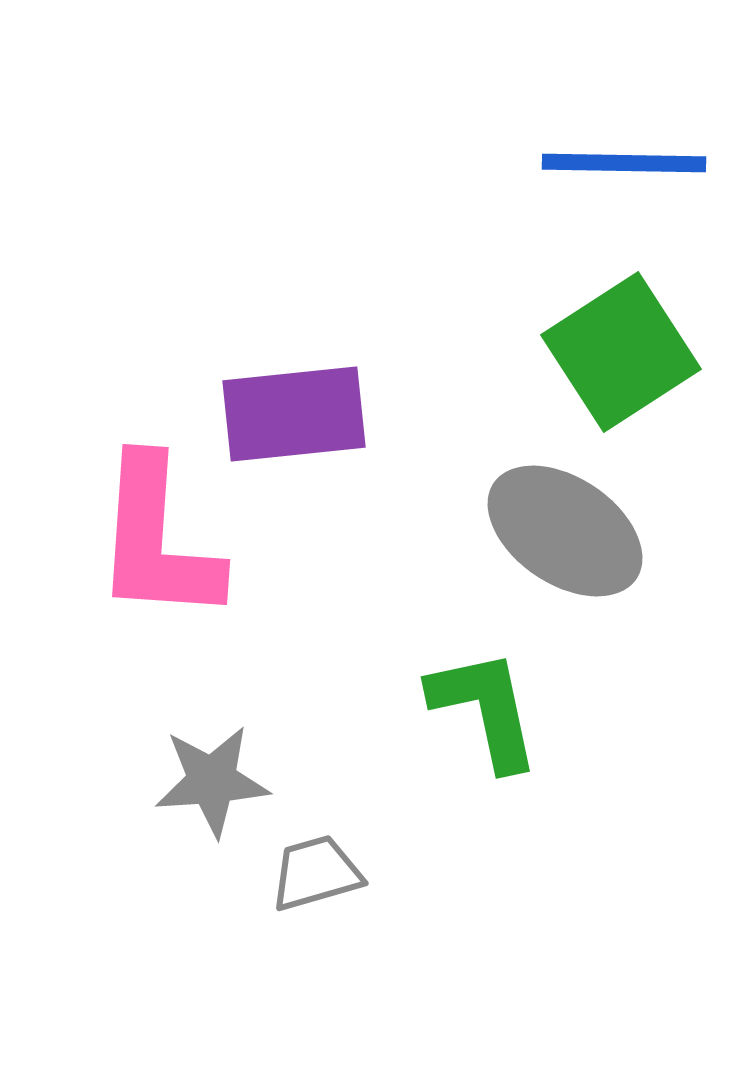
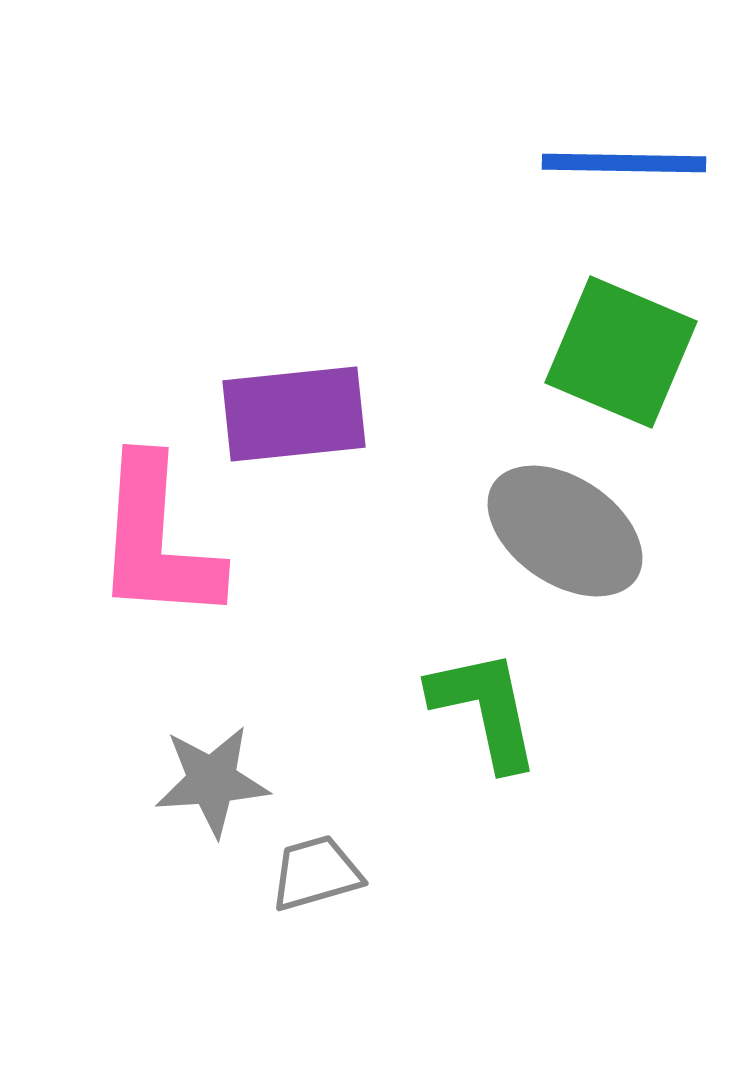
green square: rotated 34 degrees counterclockwise
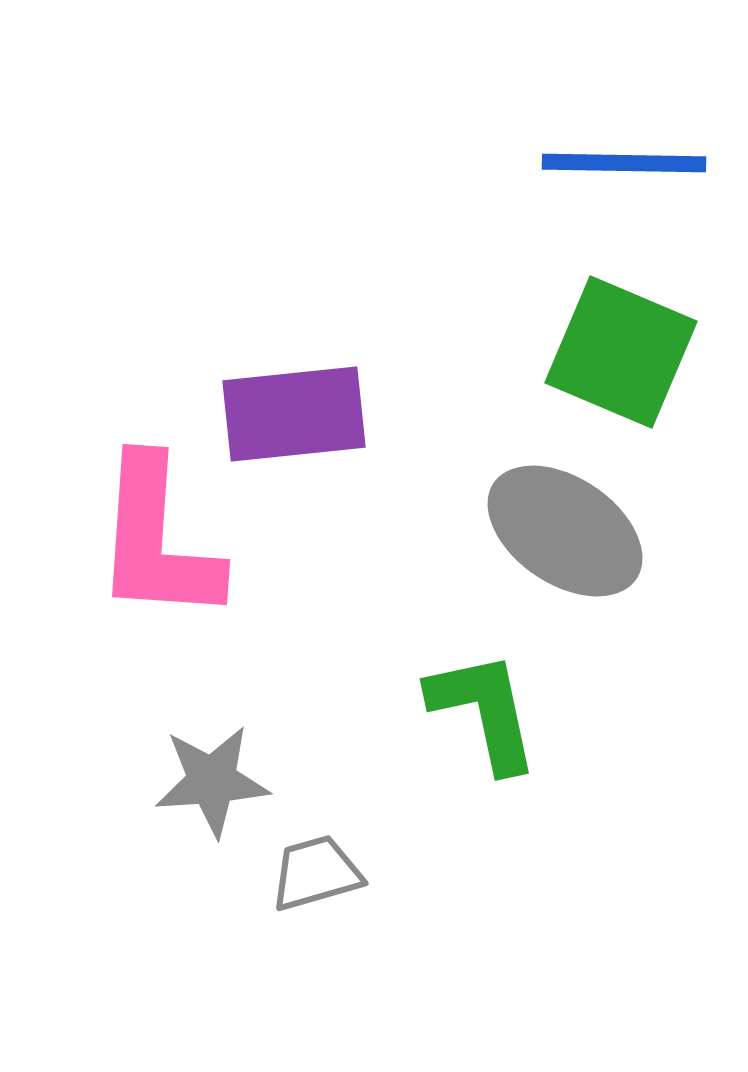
green L-shape: moved 1 px left, 2 px down
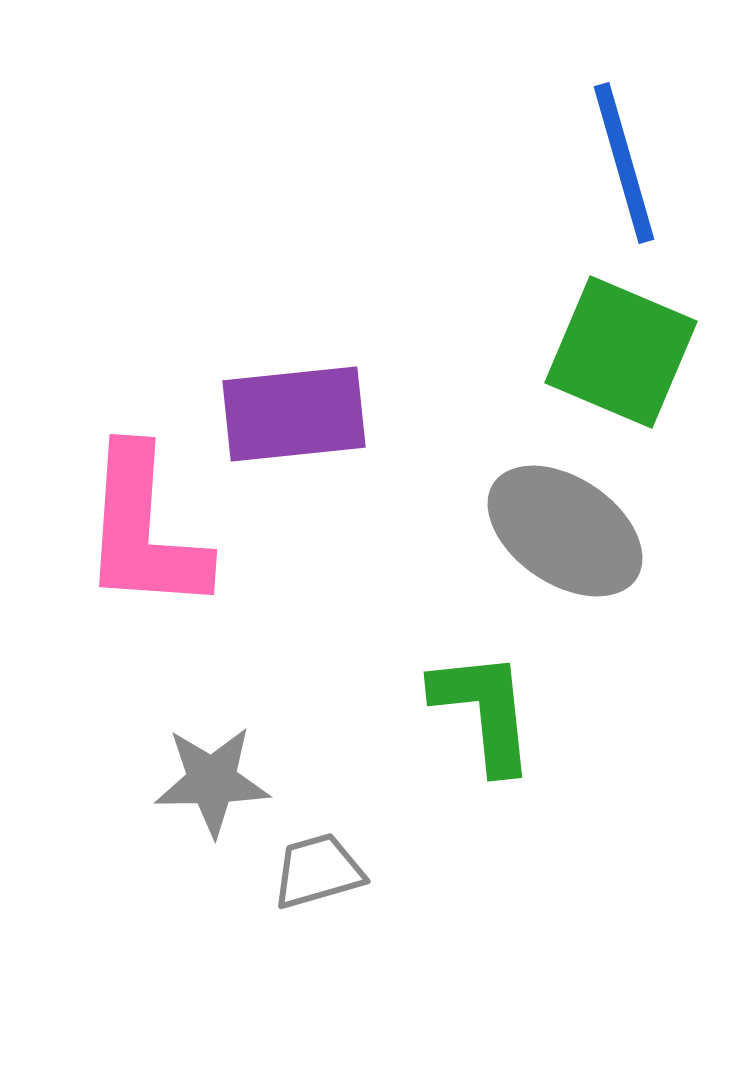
blue line: rotated 73 degrees clockwise
pink L-shape: moved 13 px left, 10 px up
green L-shape: rotated 6 degrees clockwise
gray star: rotated 3 degrees clockwise
gray trapezoid: moved 2 px right, 2 px up
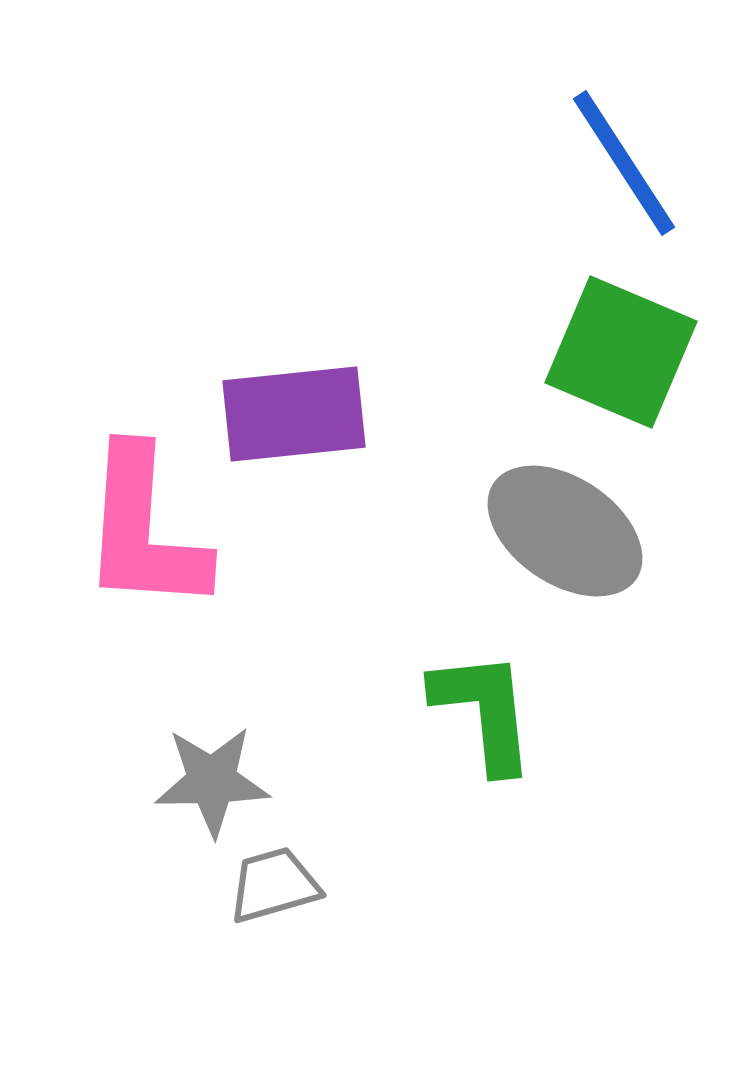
blue line: rotated 17 degrees counterclockwise
gray trapezoid: moved 44 px left, 14 px down
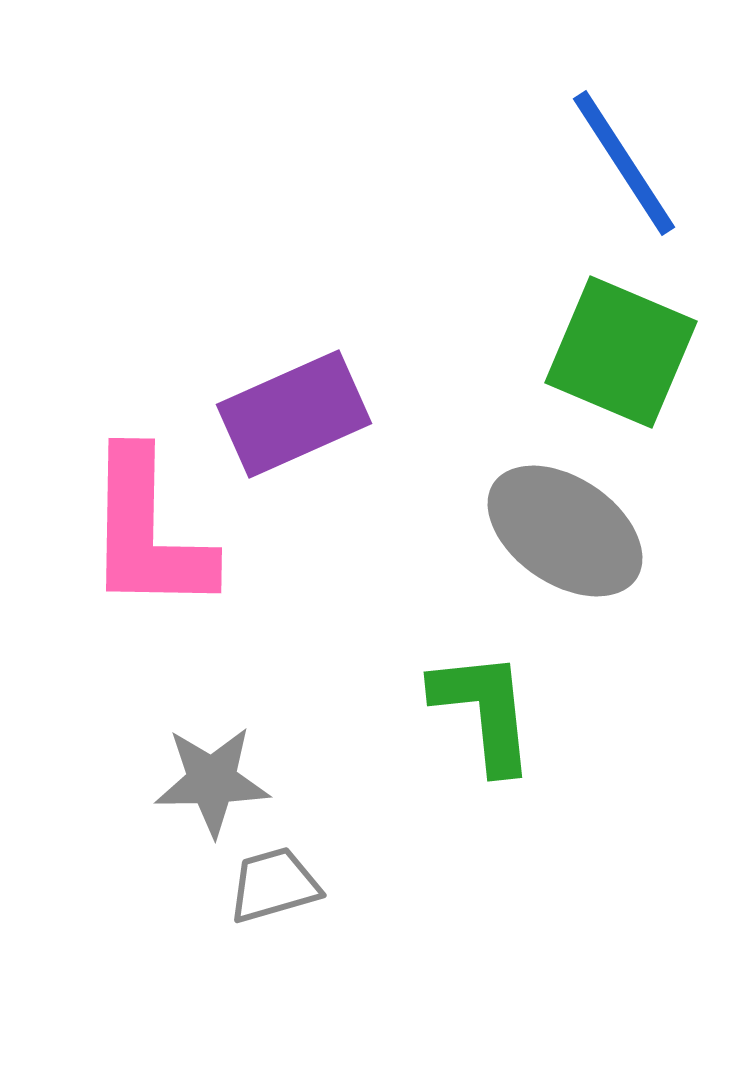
purple rectangle: rotated 18 degrees counterclockwise
pink L-shape: moved 4 px right, 2 px down; rotated 3 degrees counterclockwise
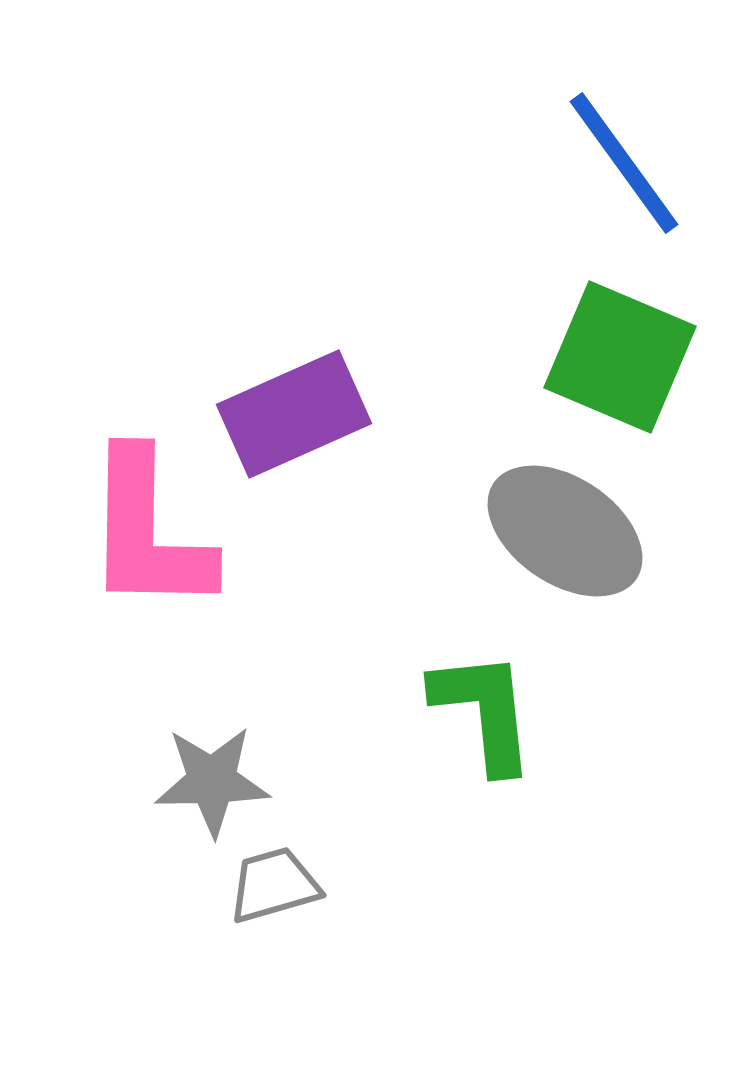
blue line: rotated 3 degrees counterclockwise
green square: moved 1 px left, 5 px down
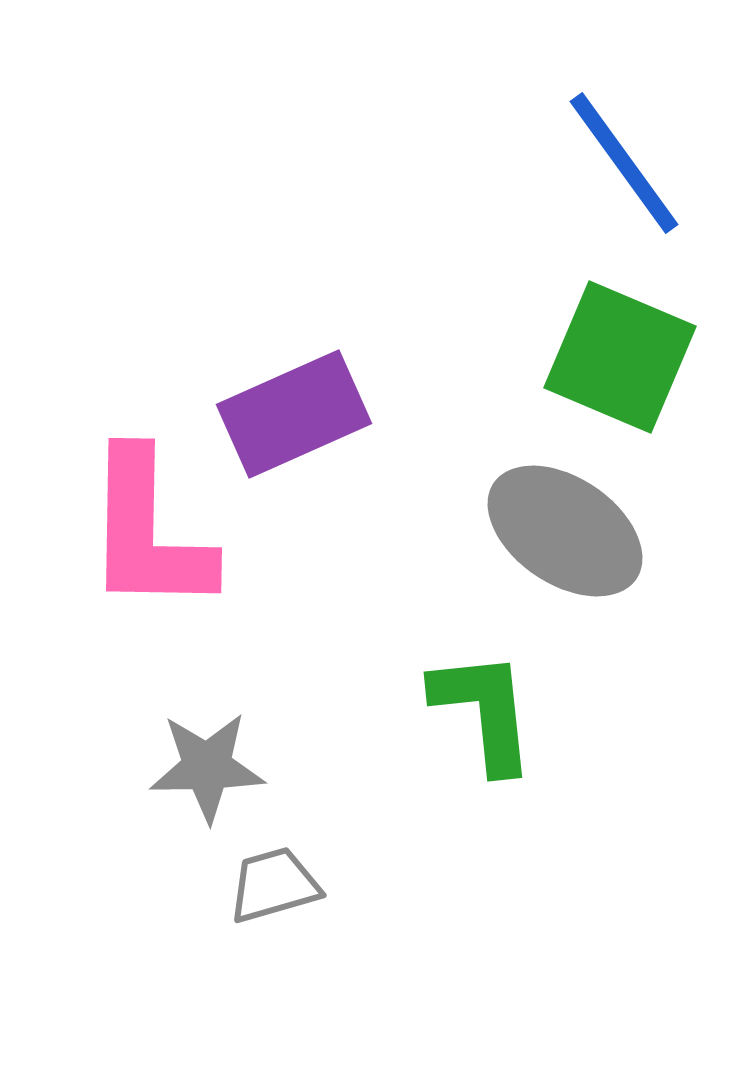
gray star: moved 5 px left, 14 px up
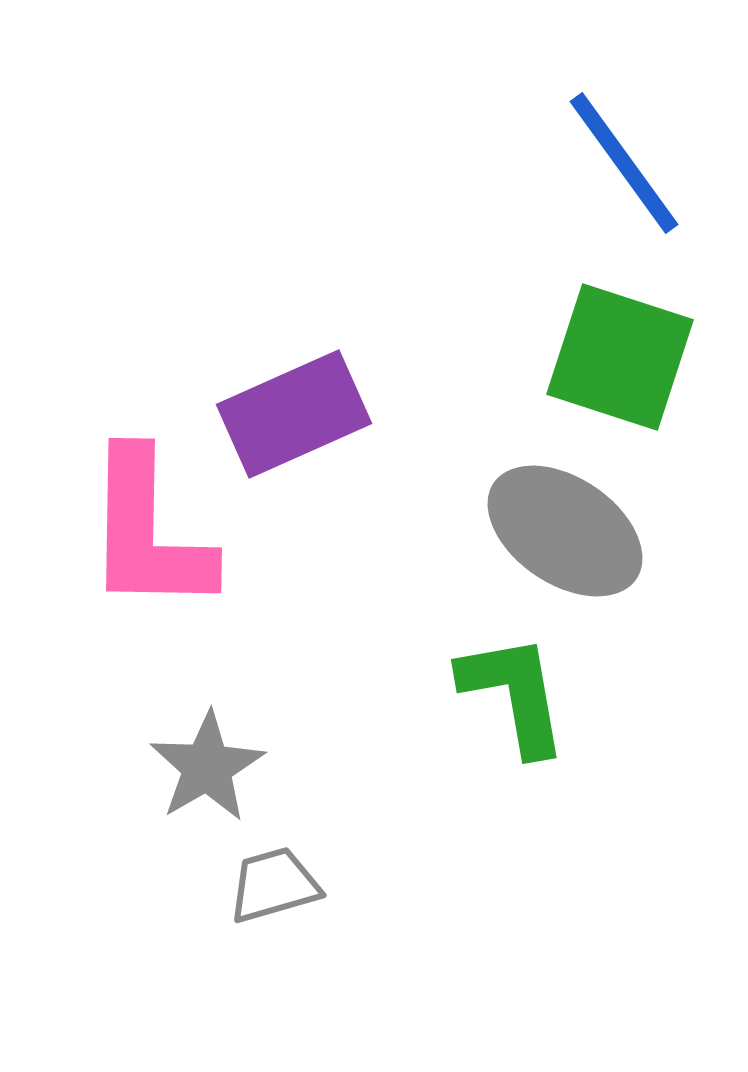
green square: rotated 5 degrees counterclockwise
green L-shape: moved 30 px right, 17 px up; rotated 4 degrees counterclockwise
gray star: rotated 29 degrees counterclockwise
